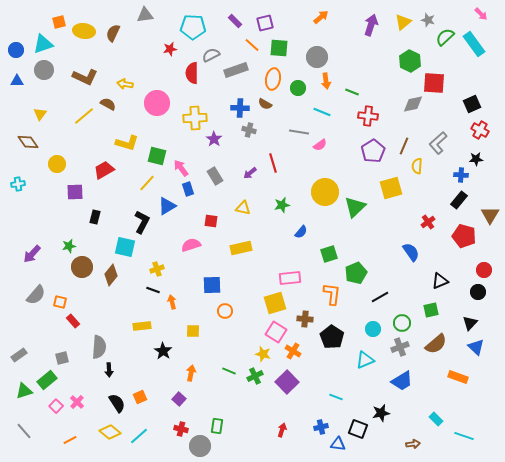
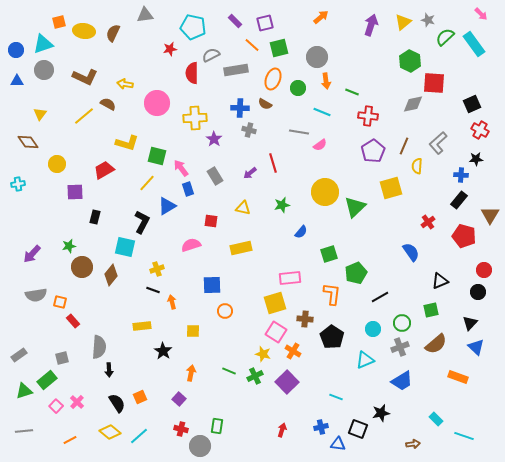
cyan pentagon at (193, 27): rotated 10 degrees clockwise
green square at (279, 48): rotated 18 degrees counterclockwise
gray rectangle at (236, 70): rotated 10 degrees clockwise
orange ellipse at (273, 79): rotated 10 degrees clockwise
gray semicircle at (36, 295): rotated 40 degrees clockwise
gray line at (24, 431): rotated 54 degrees counterclockwise
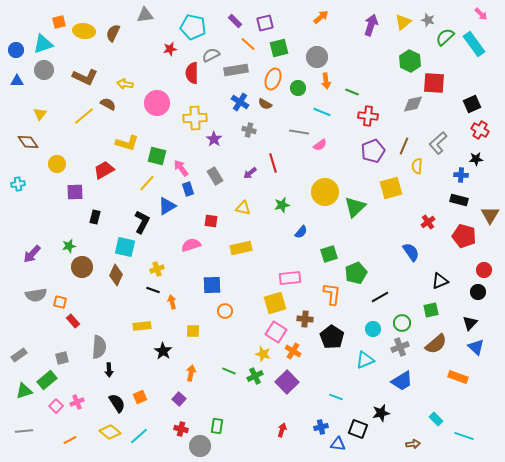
orange line at (252, 45): moved 4 px left, 1 px up
blue cross at (240, 108): moved 6 px up; rotated 30 degrees clockwise
purple pentagon at (373, 151): rotated 10 degrees clockwise
black rectangle at (459, 200): rotated 66 degrees clockwise
brown diamond at (111, 275): moved 5 px right; rotated 15 degrees counterclockwise
pink cross at (77, 402): rotated 24 degrees clockwise
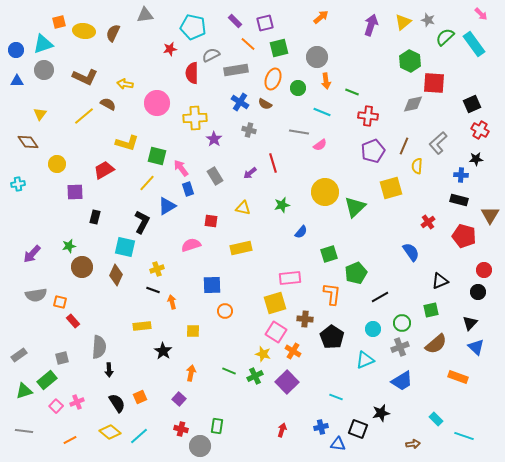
gray line at (24, 431): rotated 12 degrees clockwise
